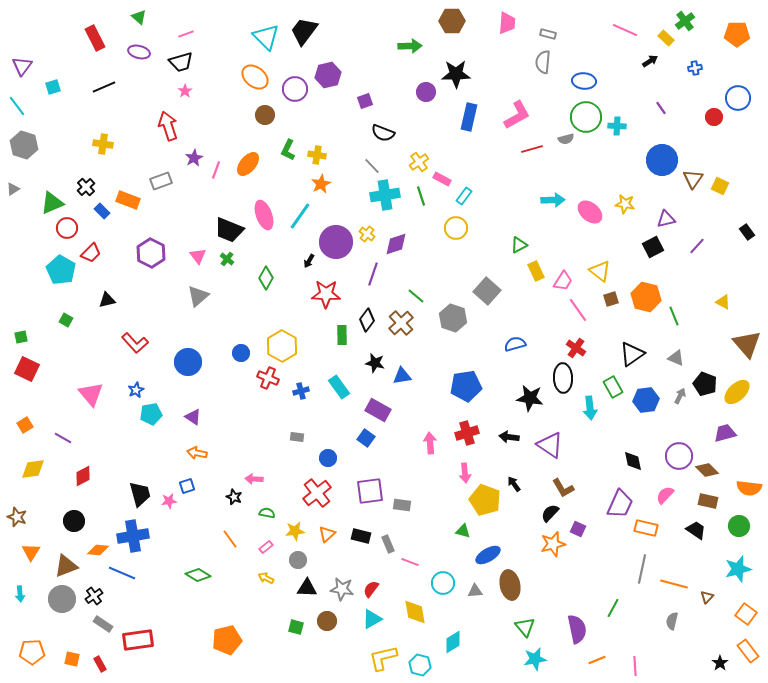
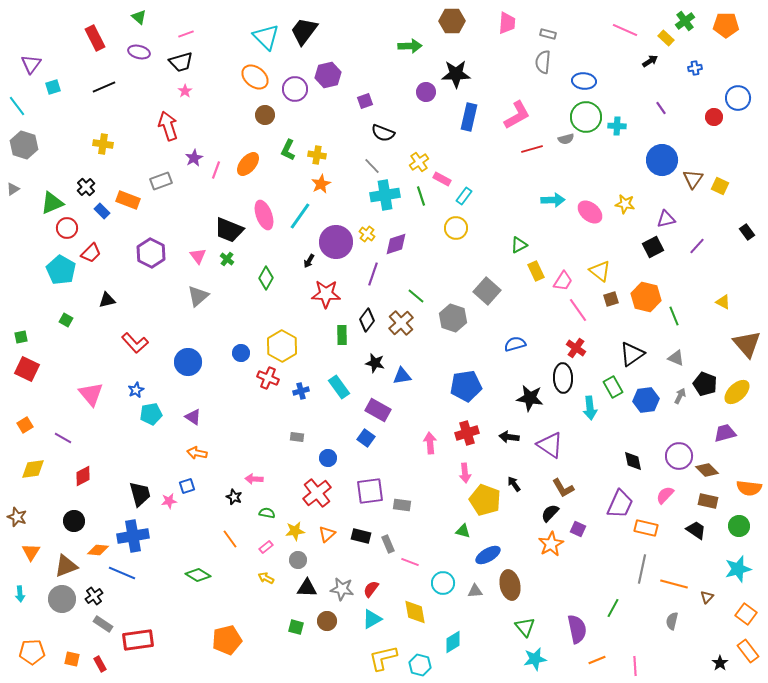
orange pentagon at (737, 34): moved 11 px left, 9 px up
purple triangle at (22, 66): moved 9 px right, 2 px up
orange star at (553, 544): moved 2 px left; rotated 15 degrees counterclockwise
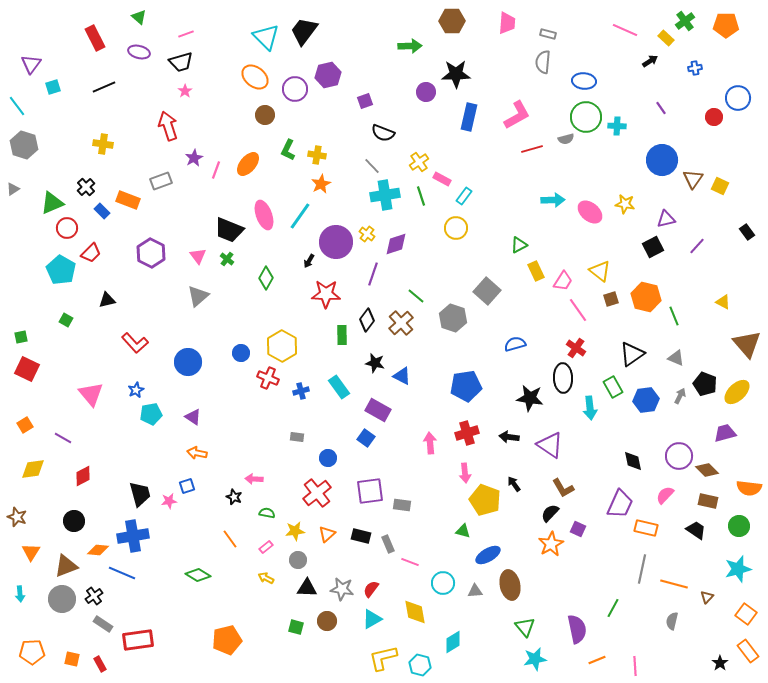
blue triangle at (402, 376): rotated 36 degrees clockwise
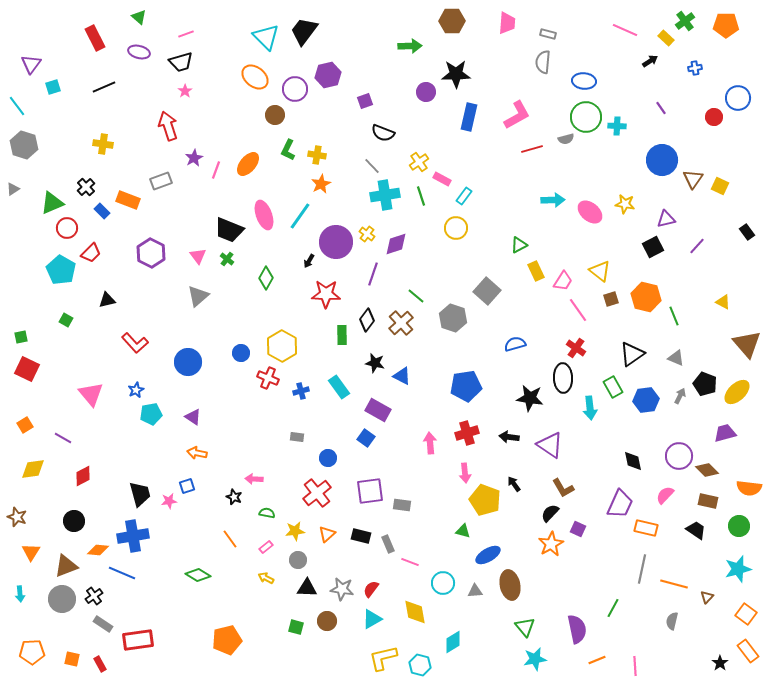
brown circle at (265, 115): moved 10 px right
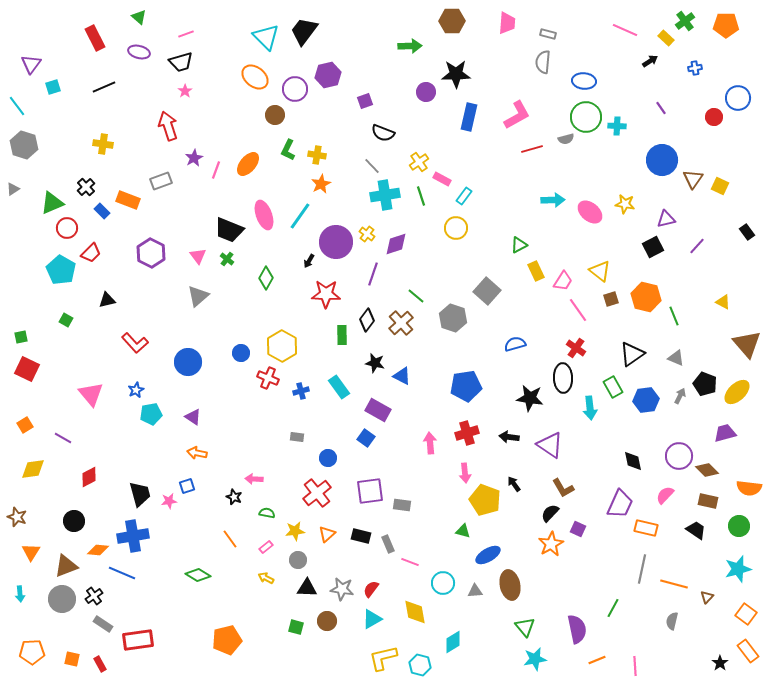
red diamond at (83, 476): moved 6 px right, 1 px down
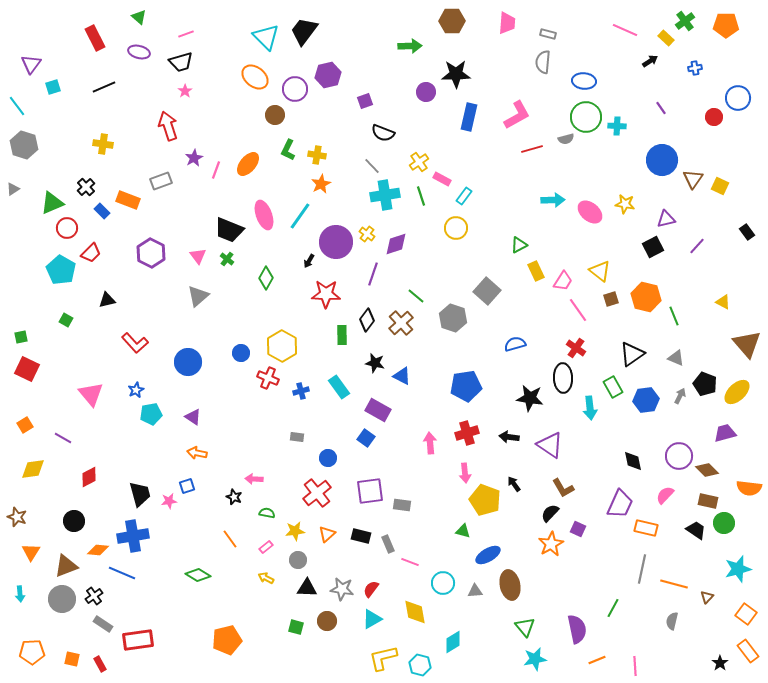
green circle at (739, 526): moved 15 px left, 3 px up
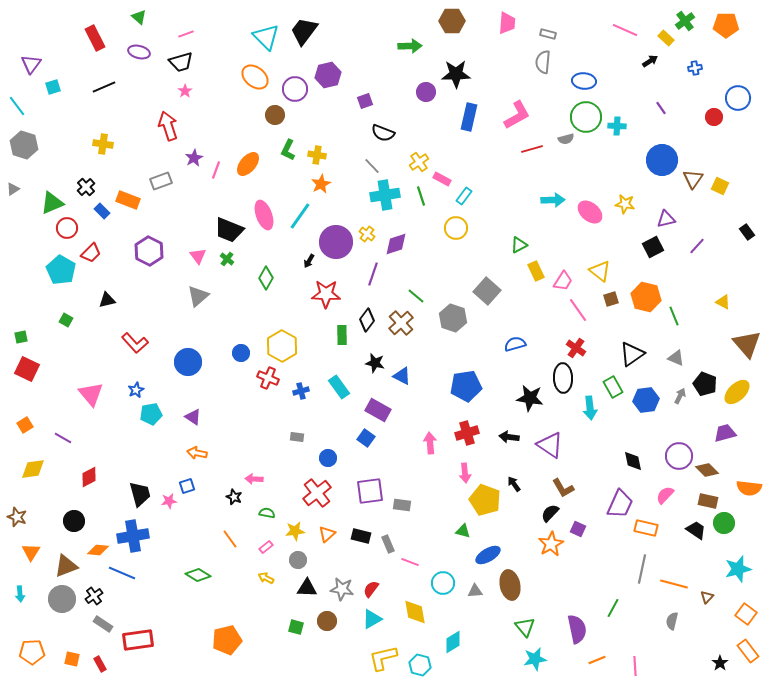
purple hexagon at (151, 253): moved 2 px left, 2 px up
